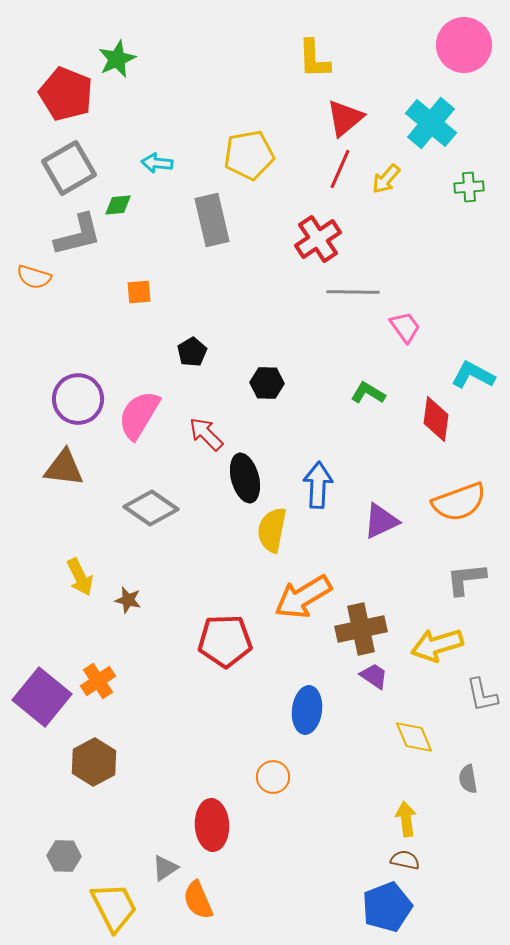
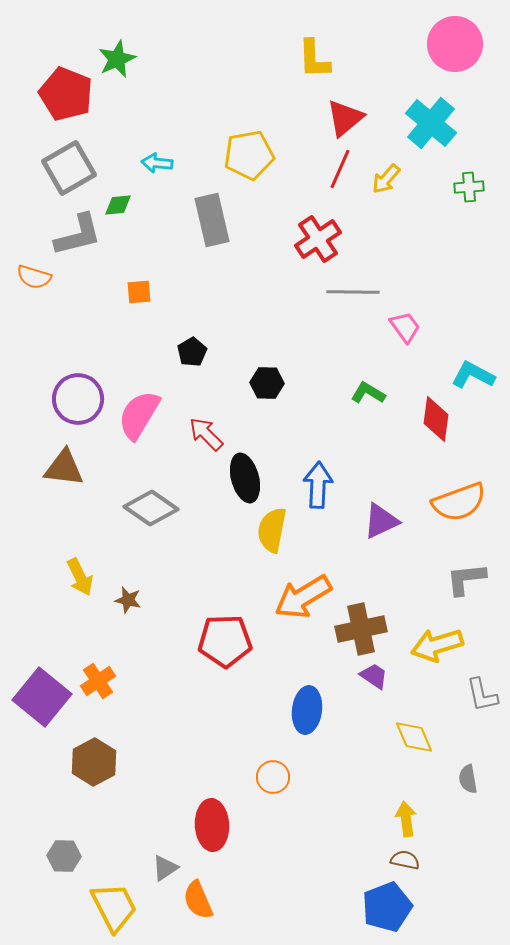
pink circle at (464, 45): moved 9 px left, 1 px up
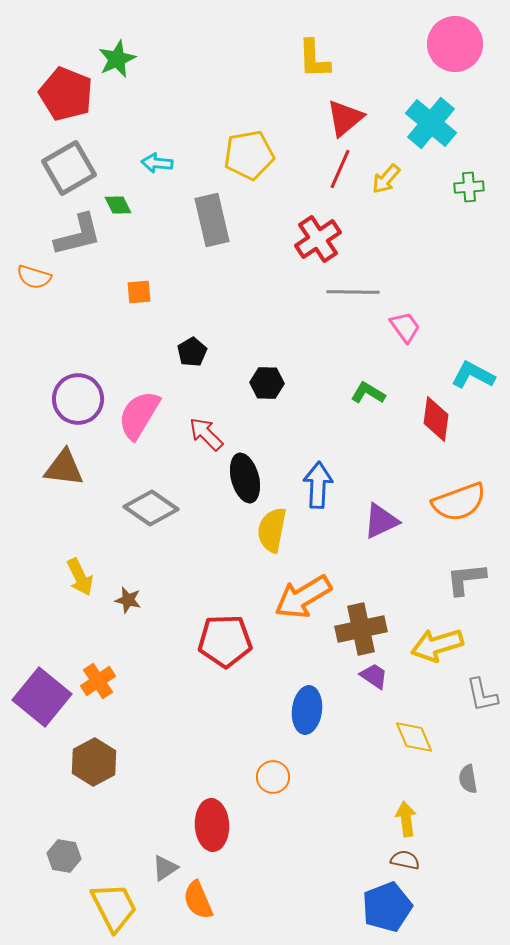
green diamond at (118, 205): rotated 68 degrees clockwise
gray hexagon at (64, 856): rotated 8 degrees clockwise
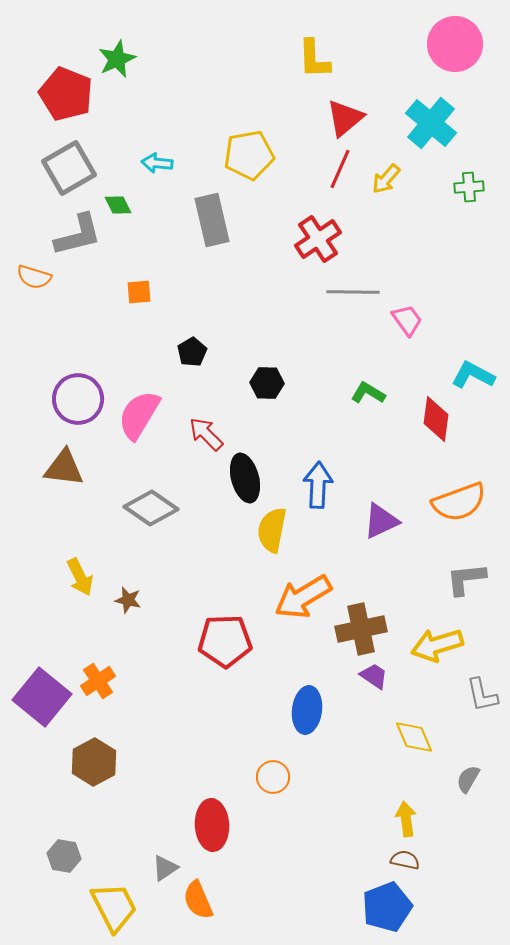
pink trapezoid at (405, 327): moved 2 px right, 7 px up
gray semicircle at (468, 779): rotated 40 degrees clockwise
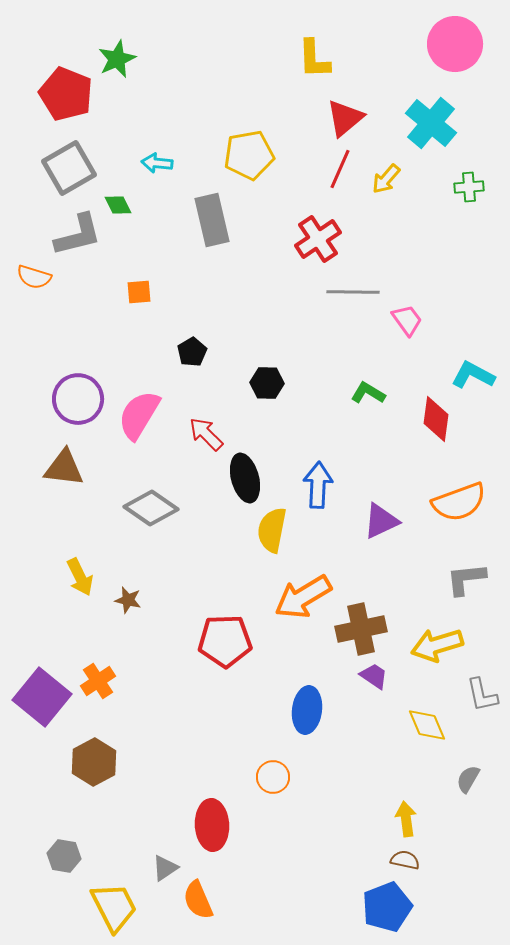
yellow diamond at (414, 737): moved 13 px right, 12 px up
